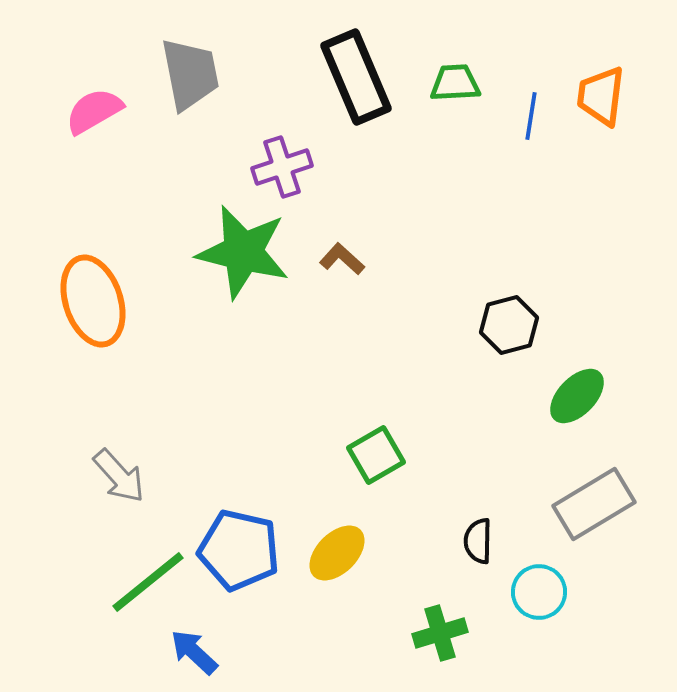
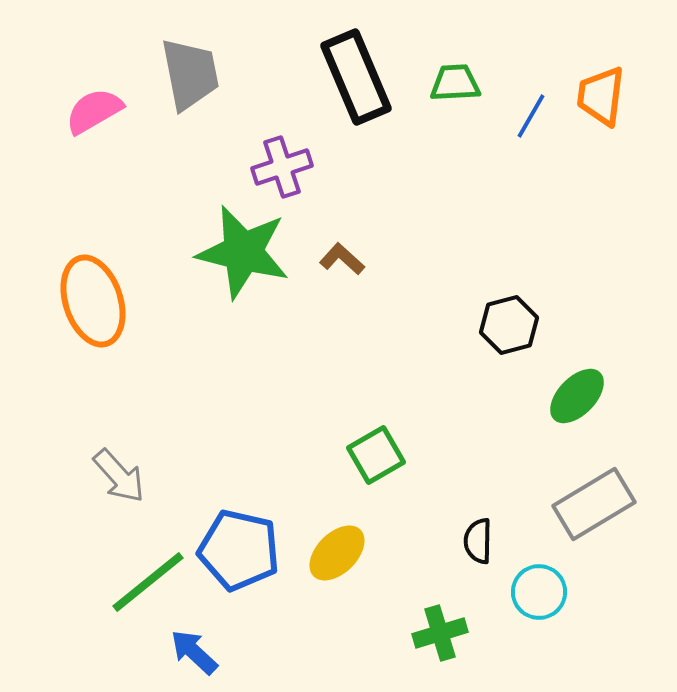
blue line: rotated 21 degrees clockwise
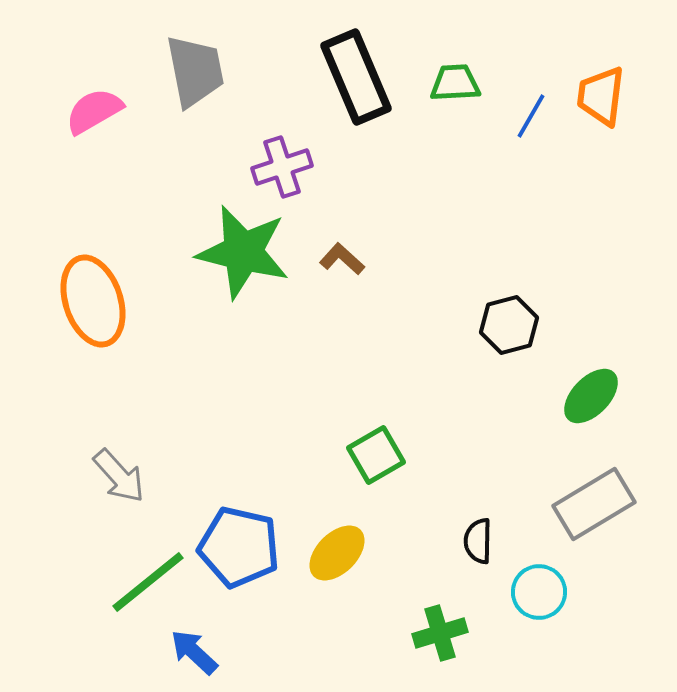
gray trapezoid: moved 5 px right, 3 px up
green ellipse: moved 14 px right
blue pentagon: moved 3 px up
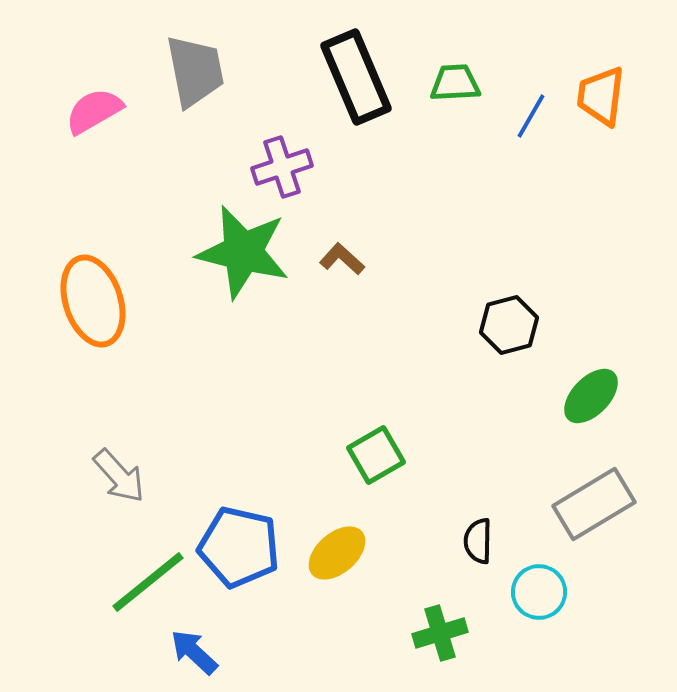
yellow ellipse: rotated 4 degrees clockwise
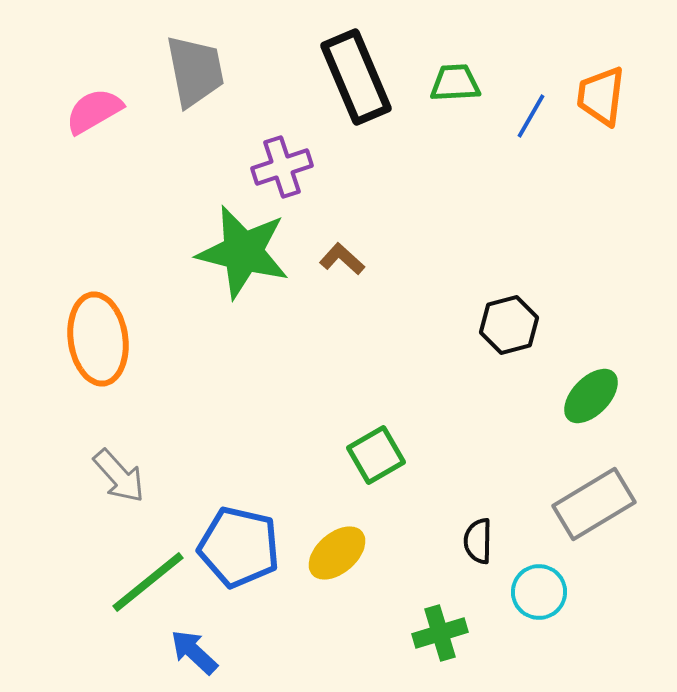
orange ellipse: moved 5 px right, 38 px down; rotated 10 degrees clockwise
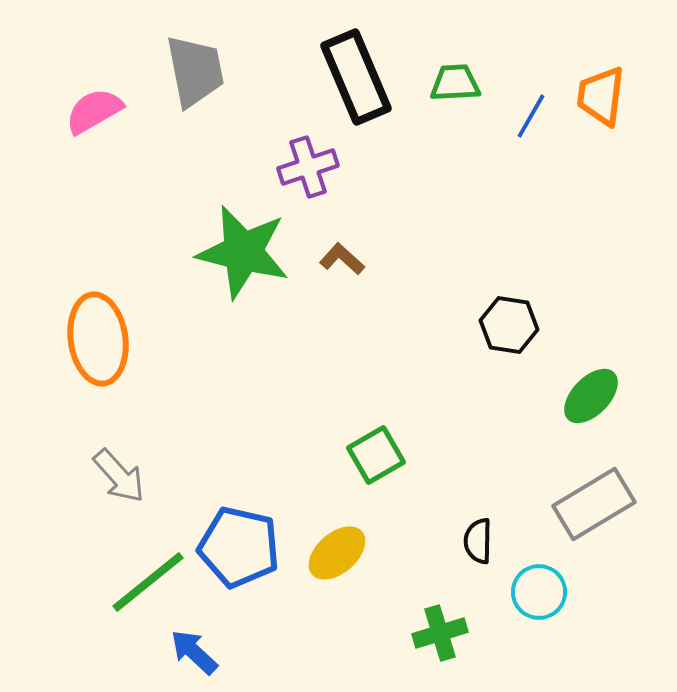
purple cross: moved 26 px right
black hexagon: rotated 24 degrees clockwise
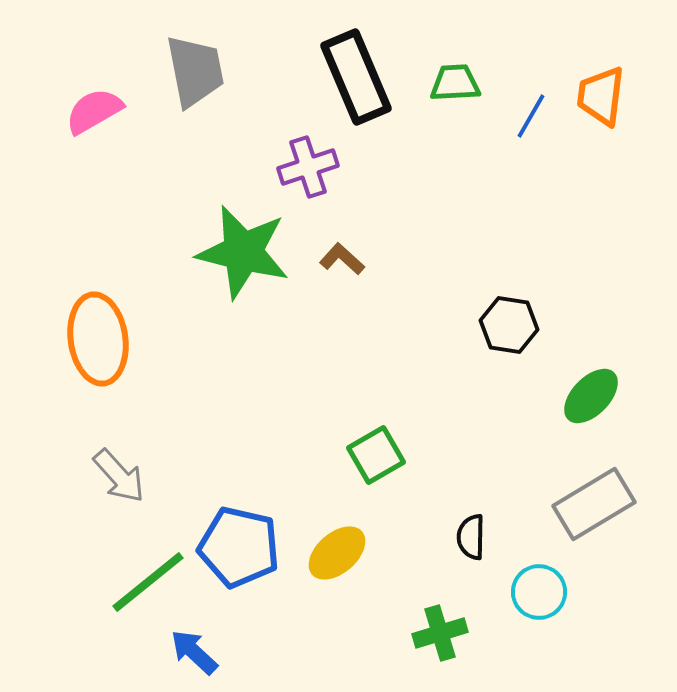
black semicircle: moved 7 px left, 4 px up
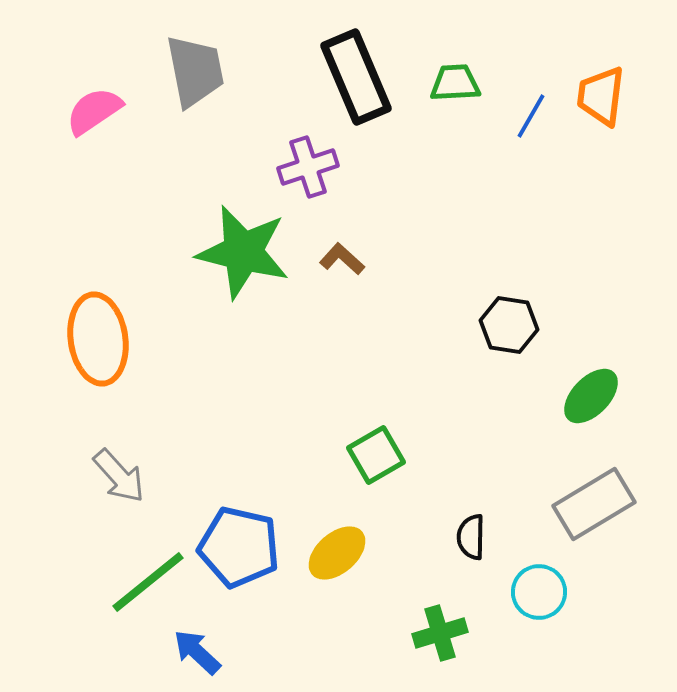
pink semicircle: rotated 4 degrees counterclockwise
blue arrow: moved 3 px right
